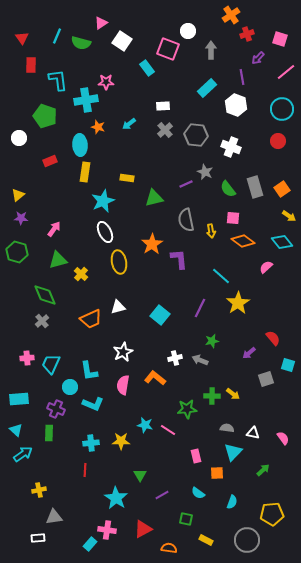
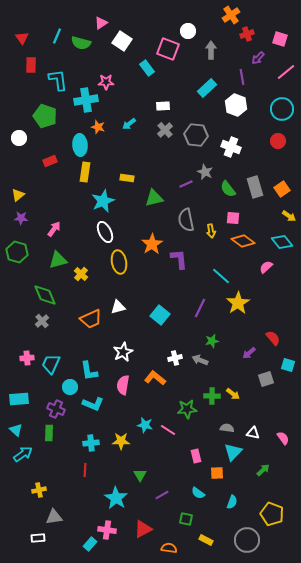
yellow pentagon at (272, 514): rotated 25 degrees clockwise
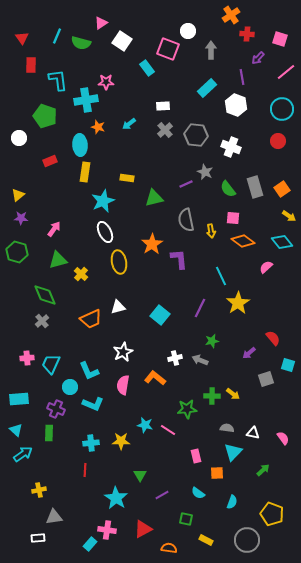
red cross at (247, 34): rotated 24 degrees clockwise
cyan line at (221, 276): rotated 24 degrees clockwise
cyan L-shape at (89, 371): rotated 15 degrees counterclockwise
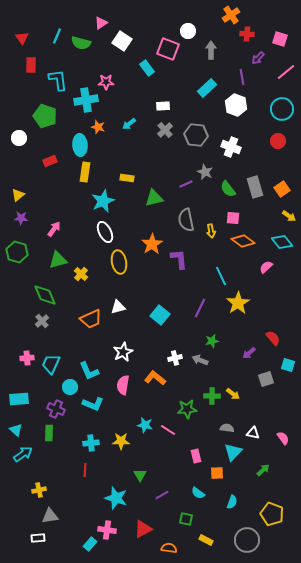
cyan star at (116, 498): rotated 15 degrees counterclockwise
gray triangle at (54, 517): moved 4 px left, 1 px up
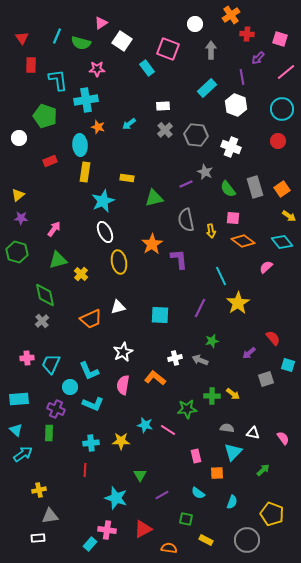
white circle at (188, 31): moved 7 px right, 7 px up
pink star at (106, 82): moved 9 px left, 13 px up
green diamond at (45, 295): rotated 10 degrees clockwise
cyan square at (160, 315): rotated 36 degrees counterclockwise
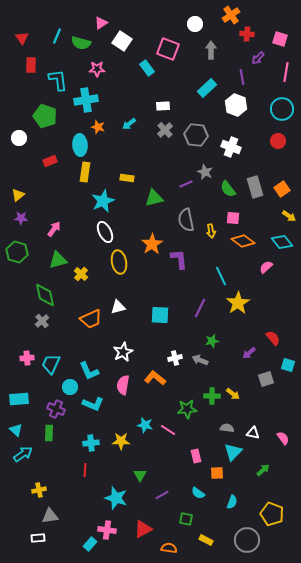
pink line at (286, 72): rotated 42 degrees counterclockwise
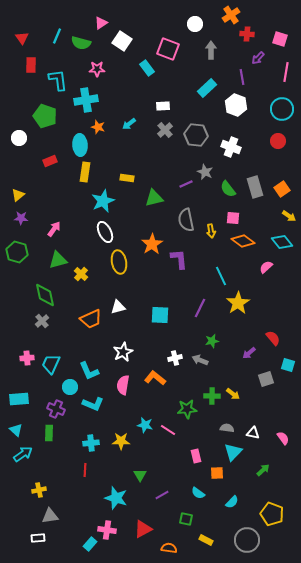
cyan semicircle at (232, 502): rotated 24 degrees clockwise
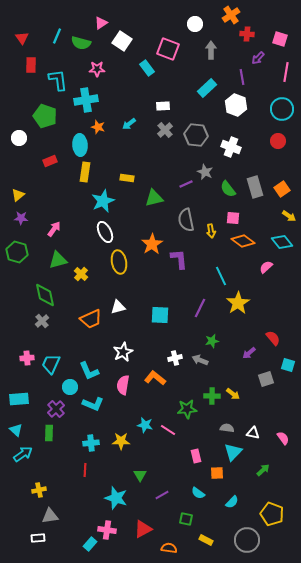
purple cross at (56, 409): rotated 24 degrees clockwise
